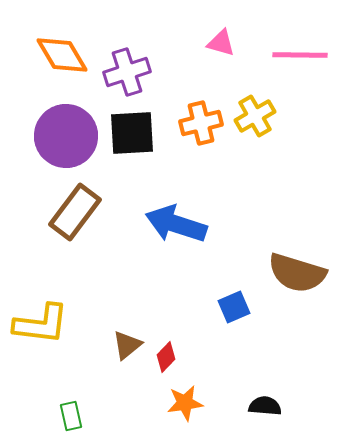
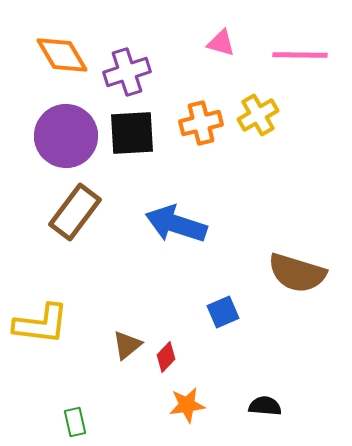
yellow cross: moved 3 px right, 1 px up
blue square: moved 11 px left, 5 px down
orange star: moved 2 px right, 2 px down
green rectangle: moved 4 px right, 6 px down
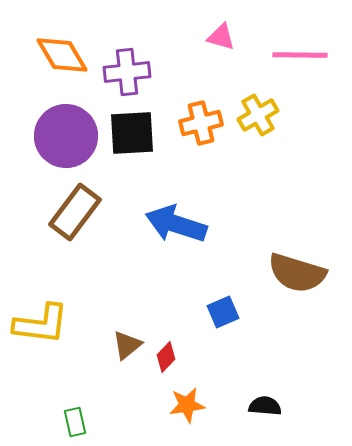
pink triangle: moved 6 px up
purple cross: rotated 12 degrees clockwise
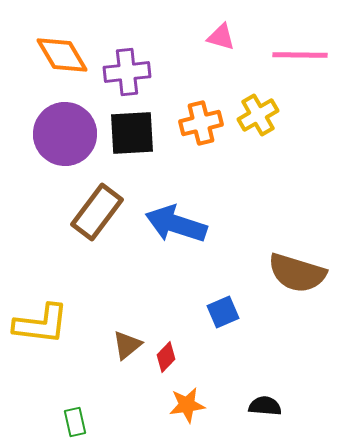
purple circle: moved 1 px left, 2 px up
brown rectangle: moved 22 px right
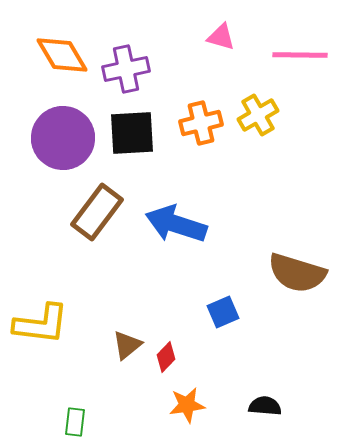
purple cross: moved 1 px left, 3 px up; rotated 6 degrees counterclockwise
purple circle: moved 2 px left, 4 px down
green rectangle: rotated 20 degrees clockwise
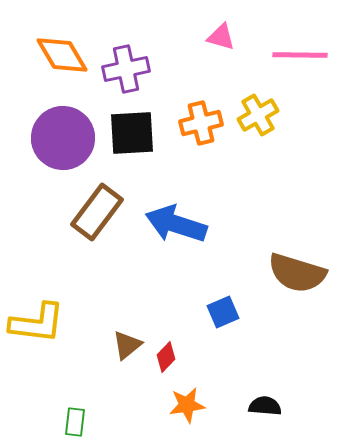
yellow L-shape: moved 4 px left, 1 px up
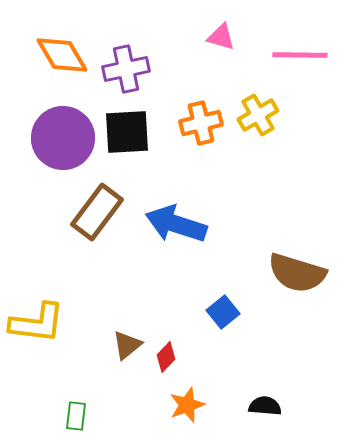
black square: moved 5 px left, 1 px up
blue square: rotated 16 degrees counterclockwise
orange star: rotated 12 degrees counterclockwise
green rectangle: moved 1 px right, 6 px up
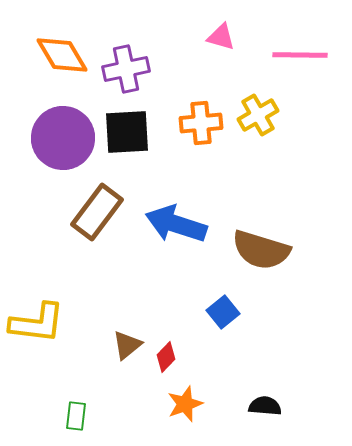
orange cross: rotated 9 degrees clockwise
brown semicircle: moved 36 px left, 23 px up
orange star: moved 2 px left, 1 px up
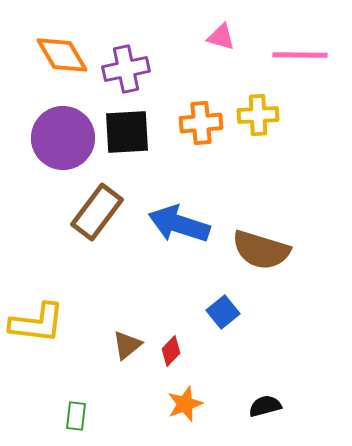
yellow cross: rotated 27 degrees clockwise
blue arrow: moved 3 px right
red diamond: moved 5 px right, 6 px up
black semicircle: rotated 20 degrees counterclockwise
